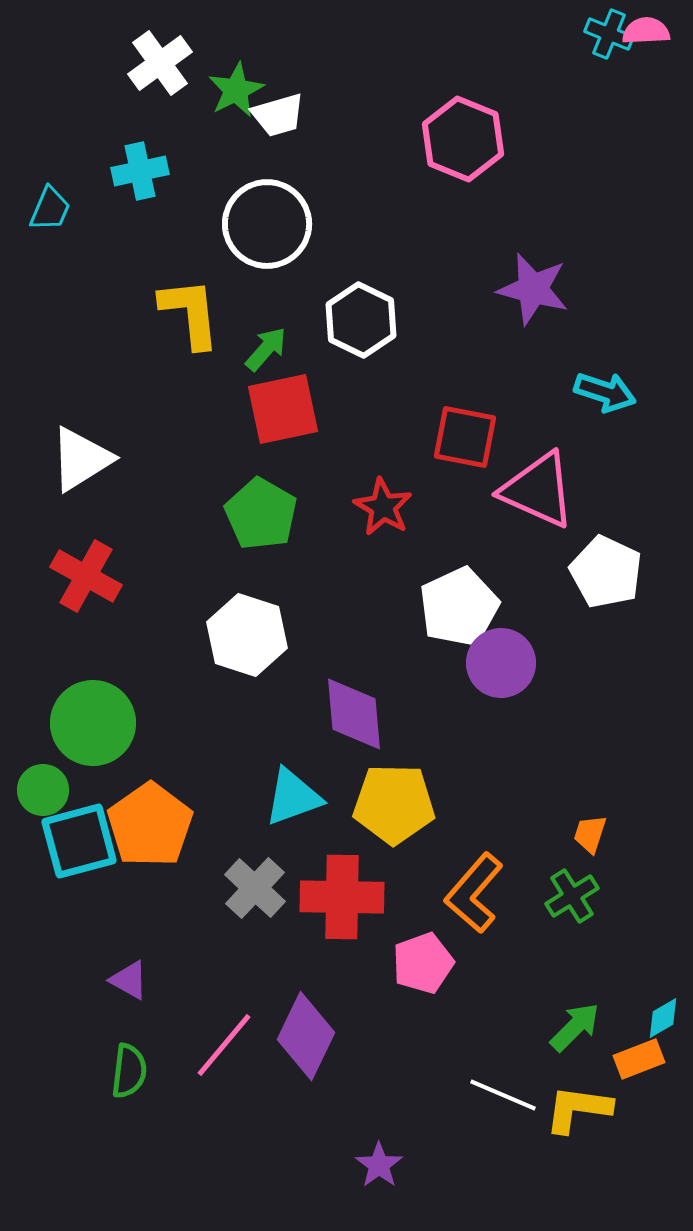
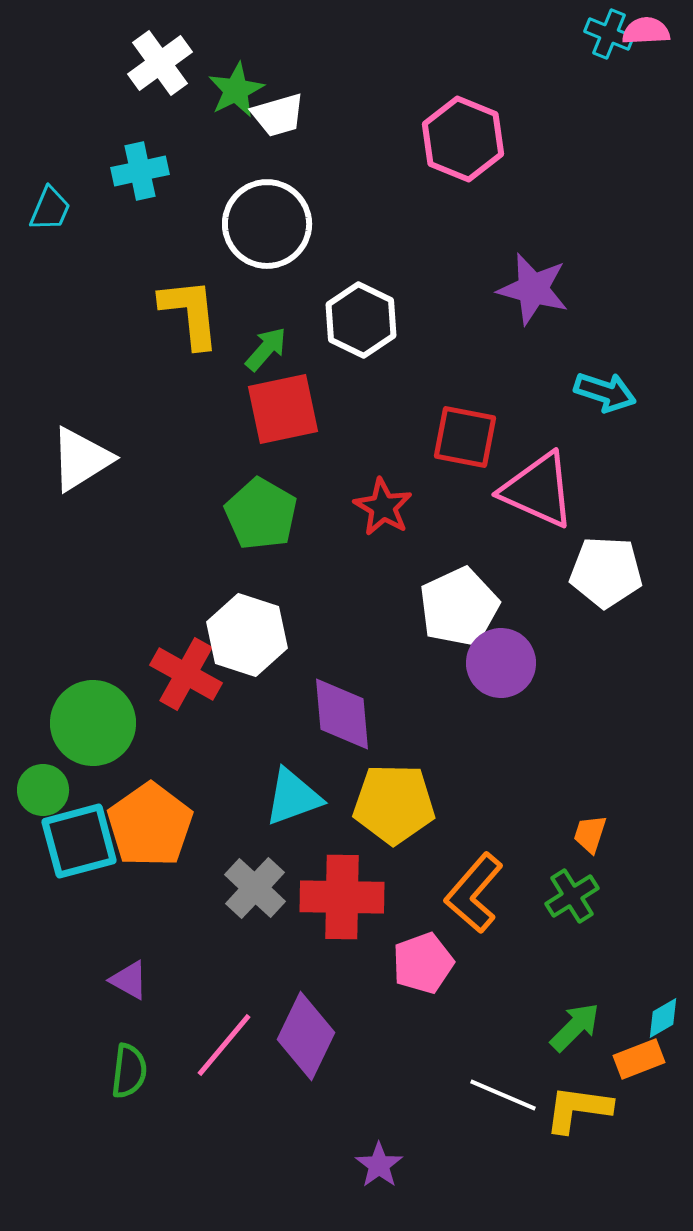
white pentagon at (606, 572): rotated 22 degrees counterclockwise
red cross at (86, 576): moved 100 px right, 98 px down
purple diamond at (354, 714): moved 12 px left
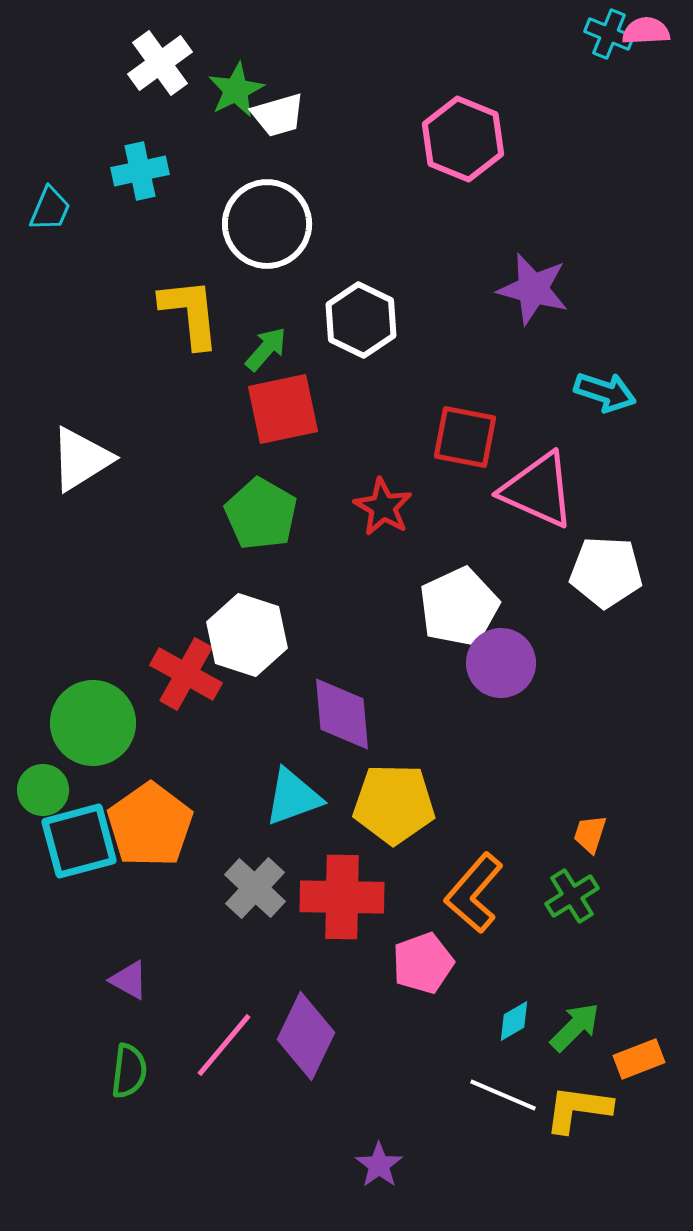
cyan diamond at (663, 1018): moved 149 px left, 3 px down
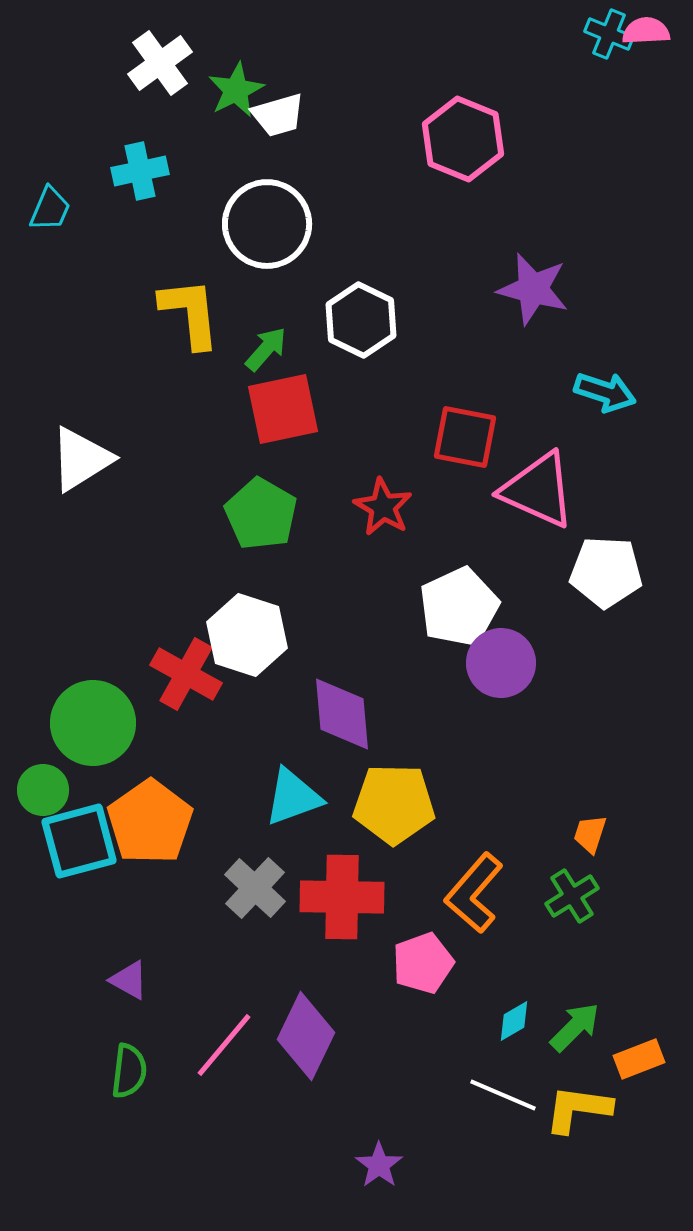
orange pentagon at (150, 825): moved 3 px up
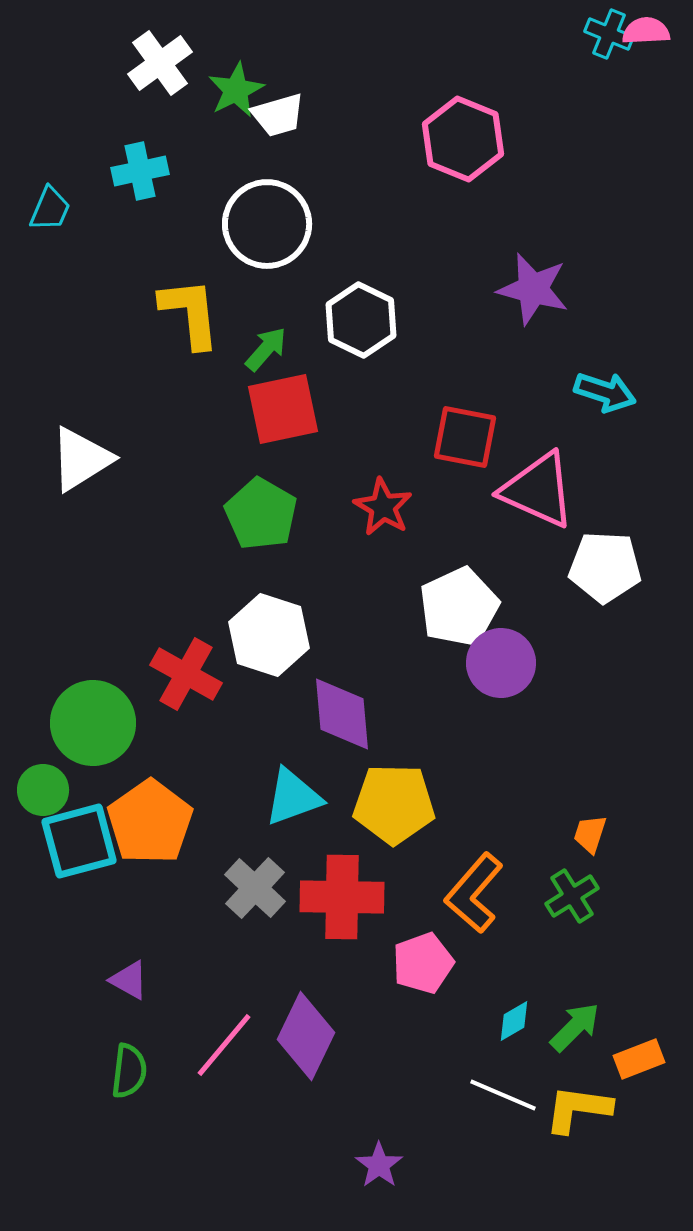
white pentagon at (606, 572): moved 1 px left, 5 px up
white hexagon at (247, 635): moved 22 px right
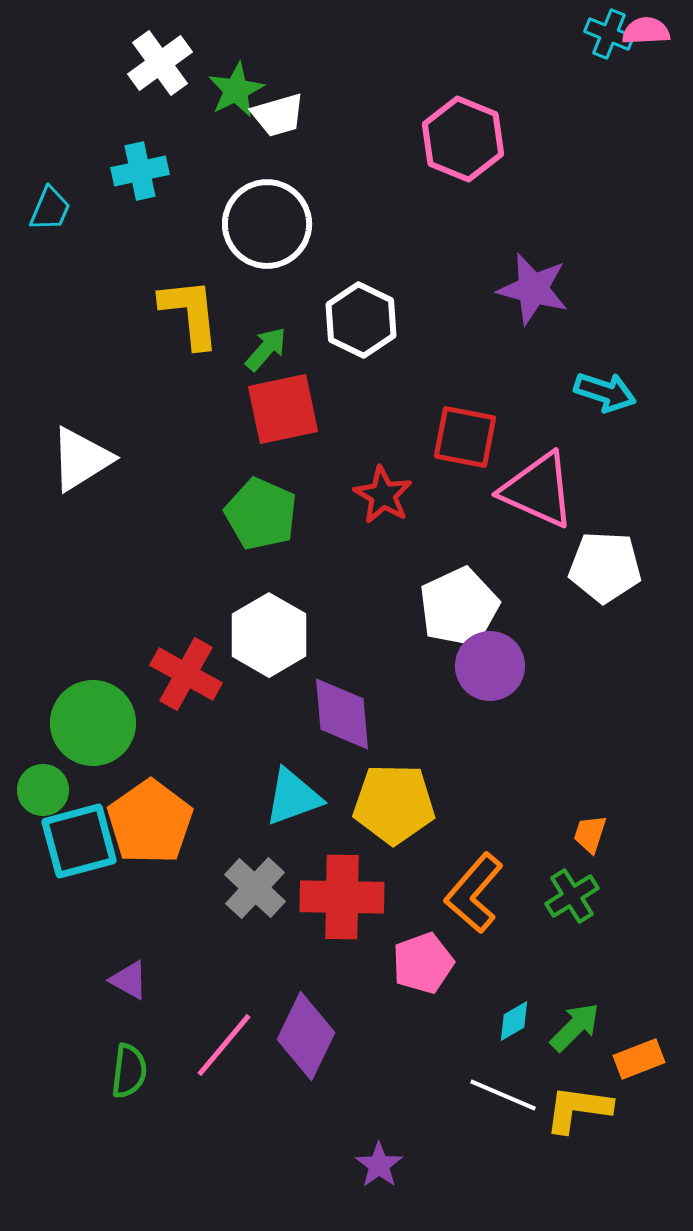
red star at (383, 507): moved 12 px up
green pentagon at (261, 514): rotated 6 degrees counterclockwise
white hexagon at (269, 635): rotated 12 degrees clockwise
purple circle at (501, 663): moved 11 px left, 3 px down
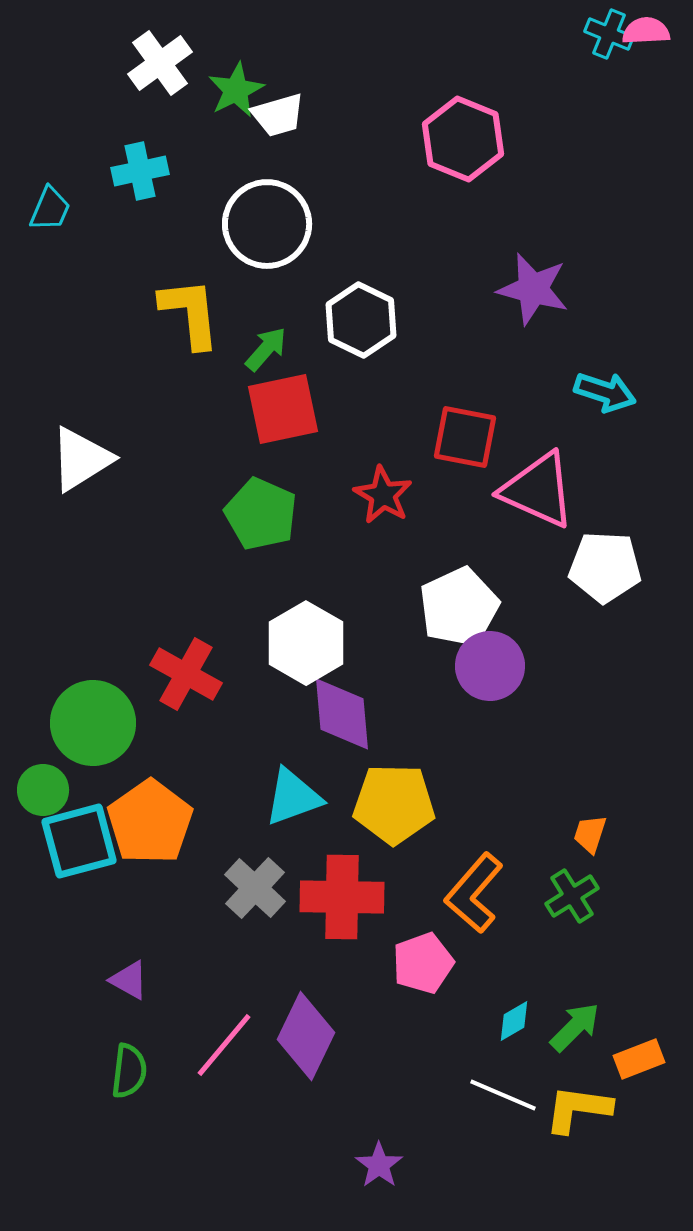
white hexagon at (269, 635): moved 37 px right, 8 px down
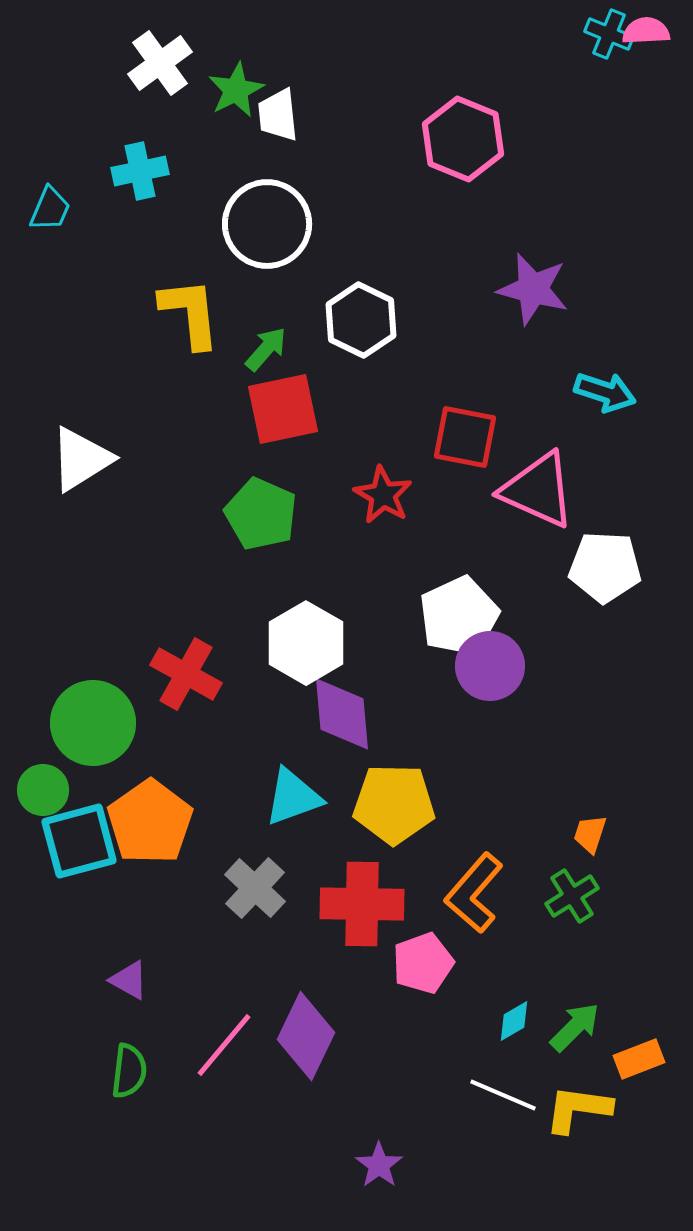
white trapezoid at (278, 115): rotated 100 degrees clockwise
white pentagon at (459, 607): moved 9 px down
red cross at (342, 897): moved 20 px right, 7 px down
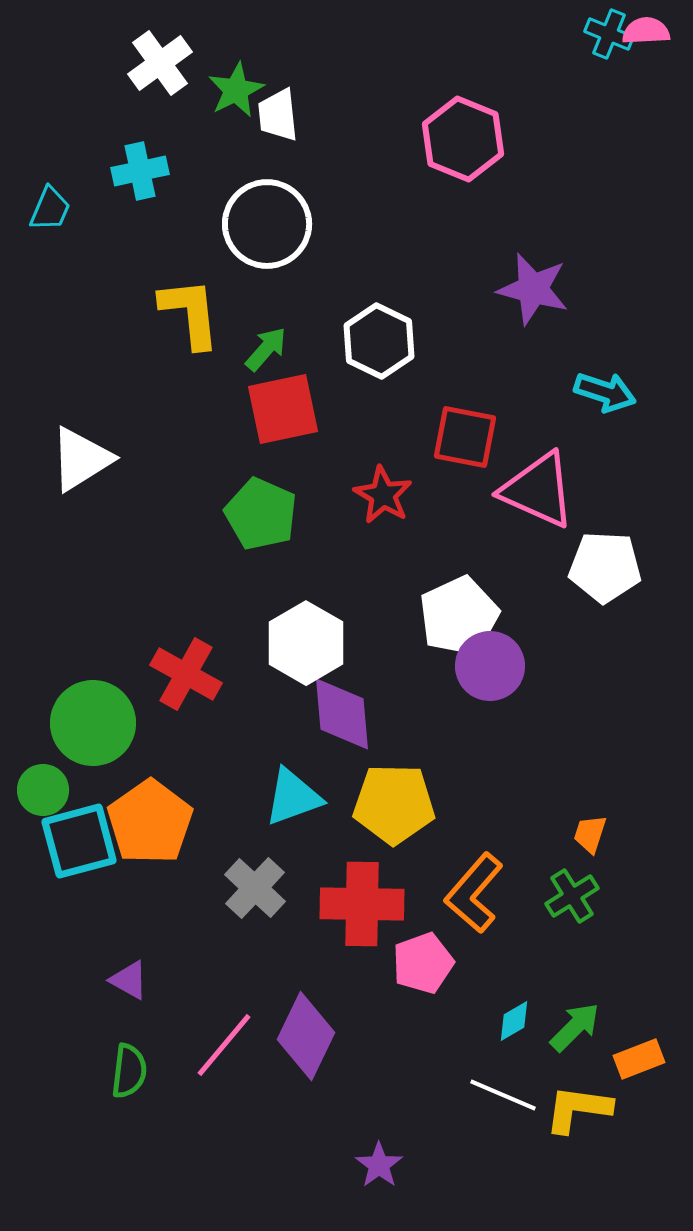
white hexagon at (361, 320): moved 18 px right, 21 px down
